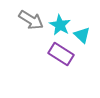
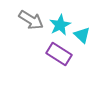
cyan star: rotated 15 degrees clockwise
purple rectangle: moved 2 px left
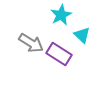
gray arrow: moved 23 px down
cyan star: moved 1 px right, 10 px up
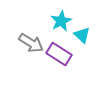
cyan star: moved 6 px down
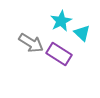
cyan triangle: moved 2 px up
